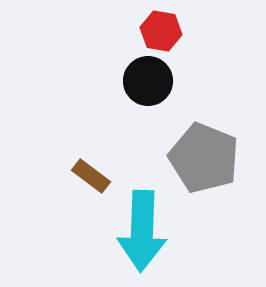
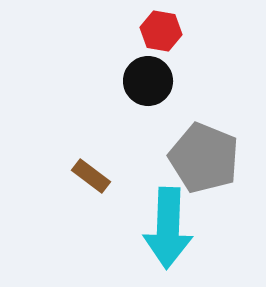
cyan arrow: moved 26 px right, 3 px up
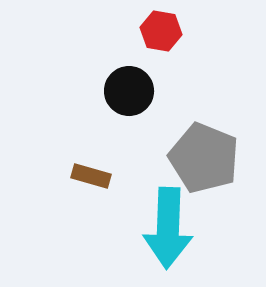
black circle: moved 19 px left, 10 px down
brown rectangle: rotated 21 degrees counterclockwise
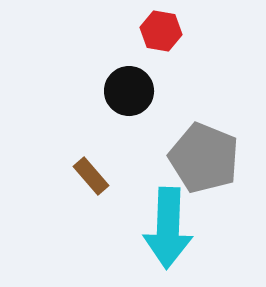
brown rectangle: rotated 33 degrees clockwise
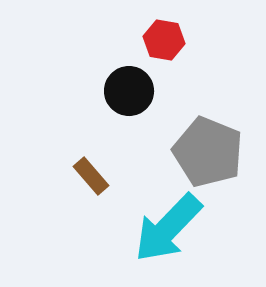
red hexagon: moved 3 px right, 9 px down
gray pentagon: moved 4 px right, 6 px up
cyan arrow: rotated 42 degrees clockwise
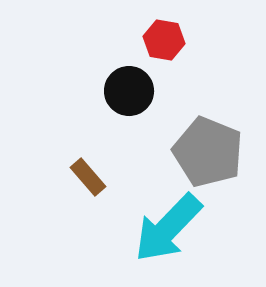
brown rectangle: moved 3 px left, 1 px down
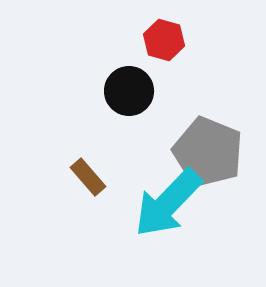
red hexagon: rotated 6 degrees clockwise
cyan arrow: moved 25 px up
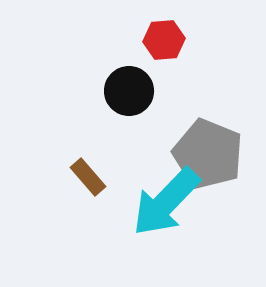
red hexagon: rotated 21 degrees counterclockwise
gray pentagon: moved 2 px down
cyan arrow: moved 2 px left, 1 px up
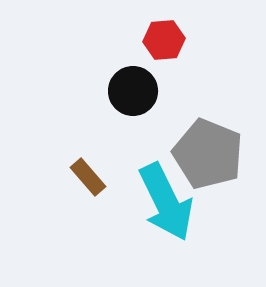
black circle: moved 4 px right
cyan arrow: rotated 70 degrees counterclockwise
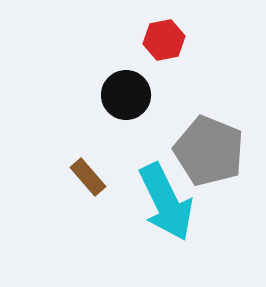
red hexagon: rotated 6 degrees counterclockwise
black circle: moved 7 px left, 4 px down
gray pentagon: moved 1 px right, 3 px up
